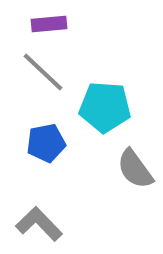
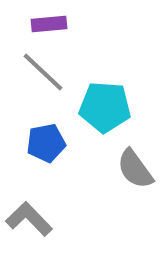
gray L-shape: moved 10 px left, 5 px up
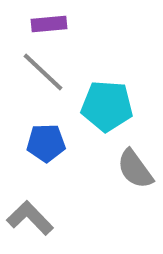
cyan pentagon: moved 2 px right, 1 px up
blue pentagon: rotated 9 degrees clockwise
gray L-shape: moved 1 px right, 1 px up
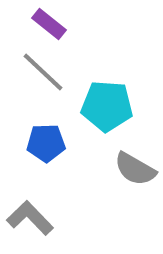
purple rectangle: rotated 44 degrees clockwise
gray semicircle: rotated 24 degrees counterclockwise
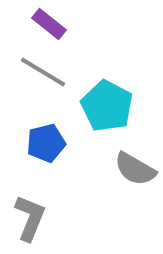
gray line: rotated 12 degrees counterclockwise
cyan pentagon: rotated 24 degrees clockwise
blue pentagon: rotated 12 degrees counterclockwise
gray L-shape: rotated 66 degrees clockwise
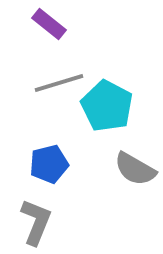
gray line: moved 16 px right, 11 px down; rotated 48 degrees counterclockwise
blue pentagon: moved 3 px right, 21 px down
gray L-shape: moved 6 px right, 4 px down
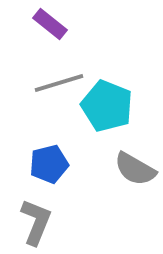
purple rectangle: moved 1 px right
cyan pentagon: rotated 6 degrees counterclockwise
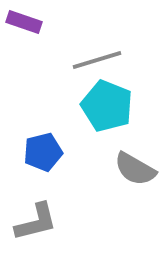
purple rectangle: moved 26 px left, 2 px up; rotated 20 degrees counterclockwise
gray line: moved 38 px right, 23 px up
blue pentagon: moved 6 px left, 12 px up
gray L-shape: rotated 54 degrees clockwise
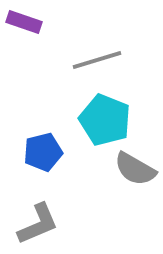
cyan pentagon: moved 2 px left, 14 px down
gray L-shape: moved 2 px right, 2 px down; rotated 9 degrees counterclockwise
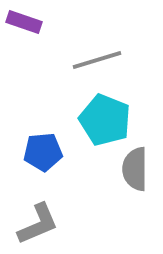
blue pentagon: rotated 9 degrees clockwise
gray semicircle: rotated 60 degrees clockwise
